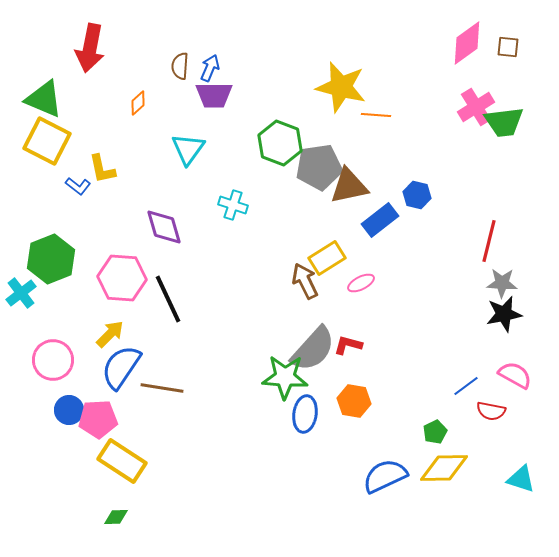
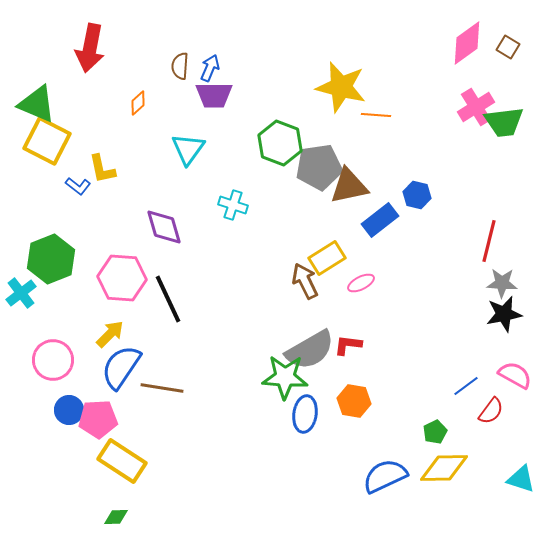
brown square at (508, 47): rotated 25 degrees clockwise
green triangle at (44, 99): moved 7 px left, 5 px down
red L-shape at (348, 345): rotated 8 degrees counterclockwise
gray semicircle at (313, 349): moved 3 px left, 1 px down; rotated 18 degrees clockwise
red semicircle at (491, 411): rotated 64 degrees counterclockwise
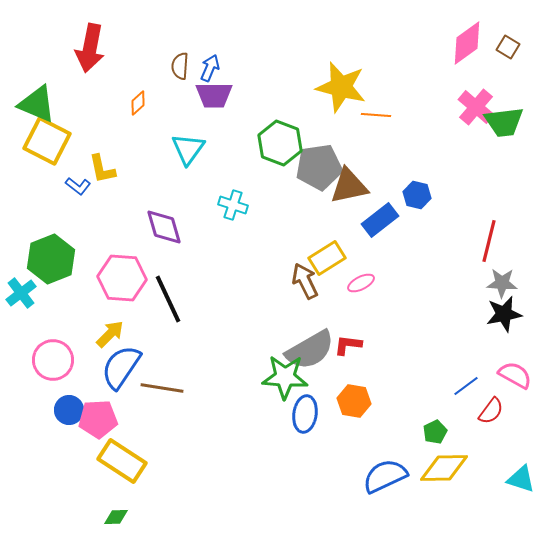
pink cross at (476, 107): rotated 18 degrees counterclockwise
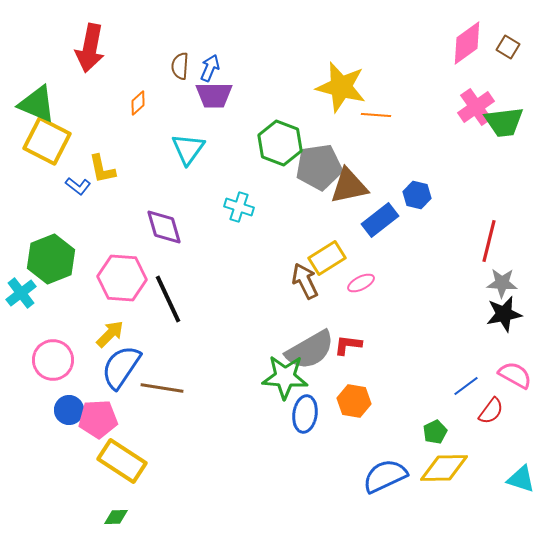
pink cross at (476, 107): rotated 15 degrees clockwise
cyan cross at (233, 205): moved 6 px right, 2 px down
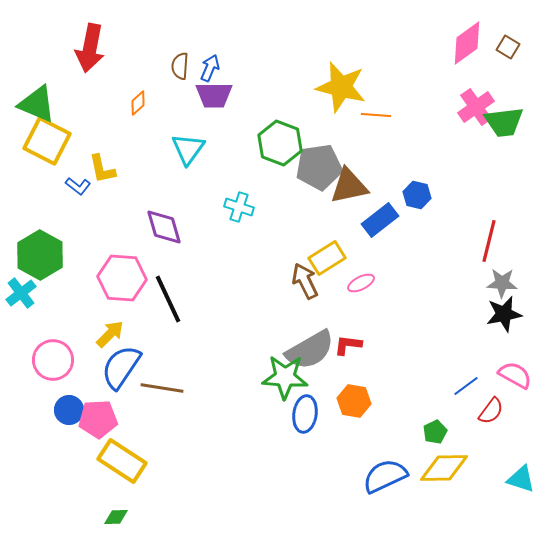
green hexagon at (51, 259): moved 11 px left, 4 px up; rotated 9 degrees counterclockwise
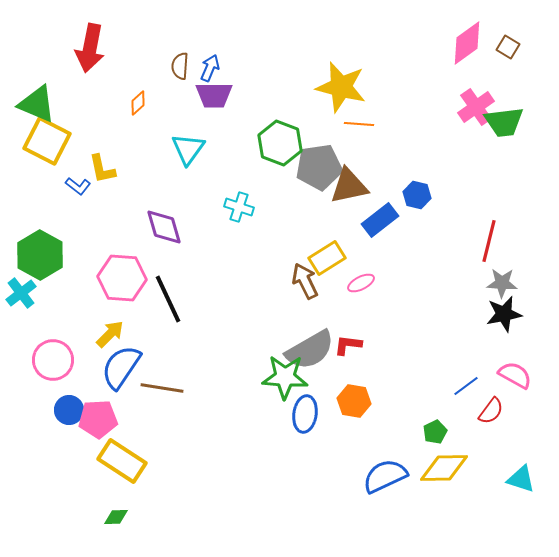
orange line at (376, 115): moved 17 px left, 9 px down
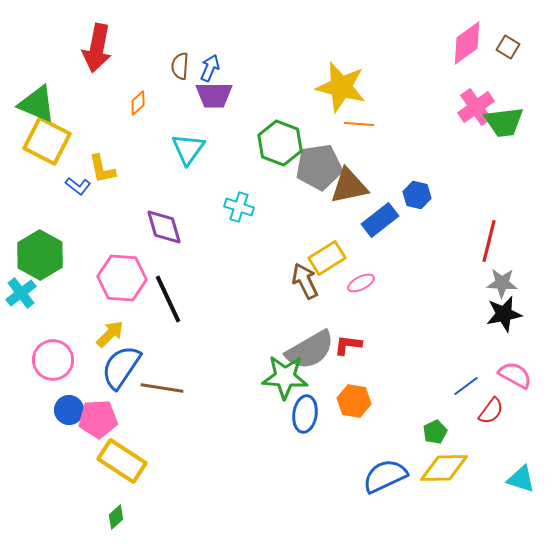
red arrow at (90, 48): moved 7 px right
green diamond at (116, 517): rotated 40 degrees counterclockwise
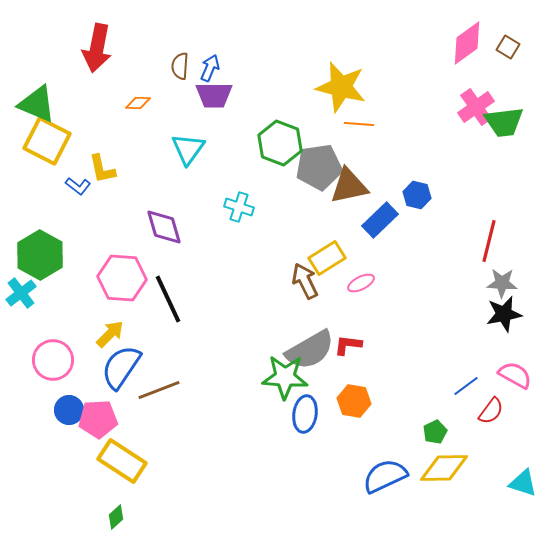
orange diamond at (138, 103): rotated 45 degrees clockwise
blue rectangle at (380, 220): rotated 6 degrees counterclockwise
brown line at (162, 388): moved 3 px left, 2 px down; rotated 30 degrees counterclockwise
cyan triangle at (521, 479): moved 2 px right, 4 px down
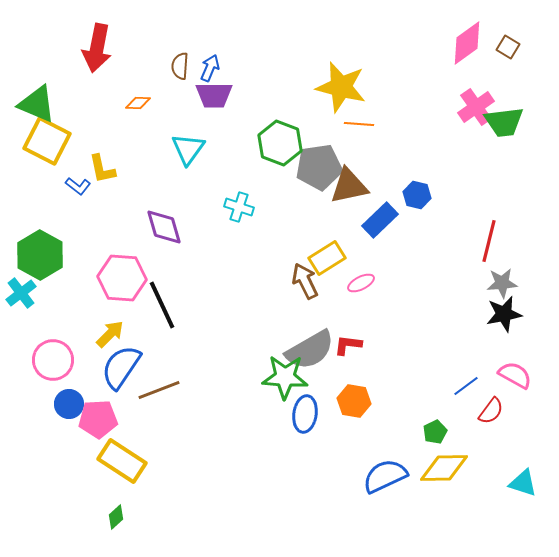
gray star at (502, 283): rotated 8 degrees counterclockwise
black line at (168, 299): moved 6 px left, 6 px down
blue circle at (69, 410): moved 6 px up
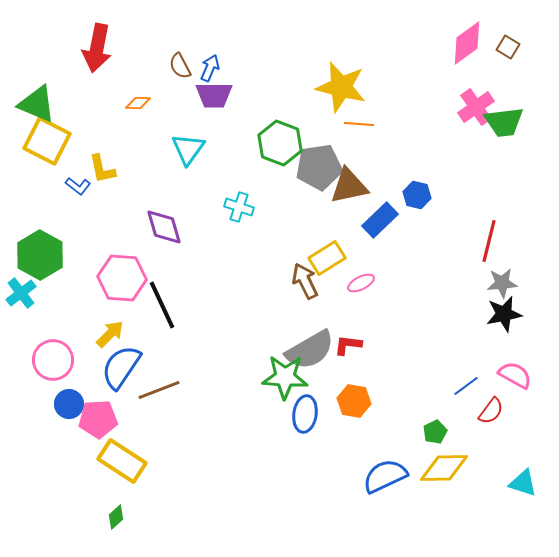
brown semicircle at (180, 66): rotated 32 degrees counterclockwise
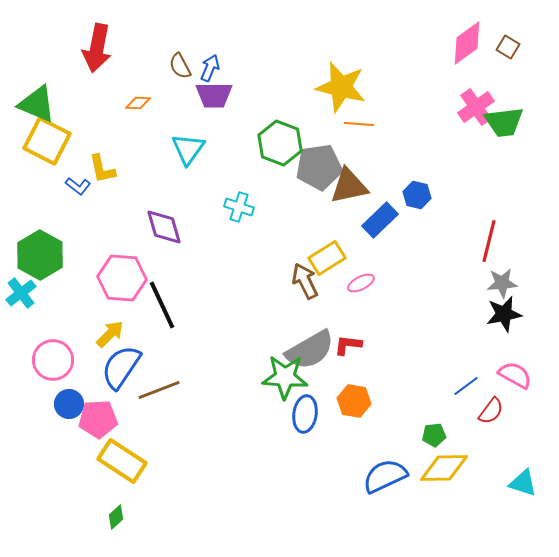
green pentagon at (435, 432): moved 1 px left, 3 px down; rotated 20 degrees clockwise
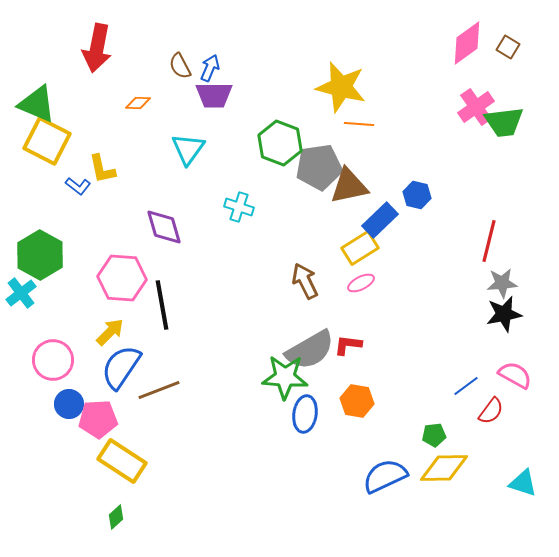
yellow rectangle at (327, 258): moved 33 px right, 10 px up
black line at (162, 305): rotated 15 degrees clockwise
yellow arrow at (110, 334): moved 2 px up
orange hexagon at (354, 401): moved 3 px right
